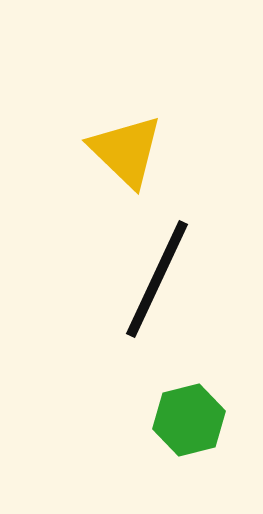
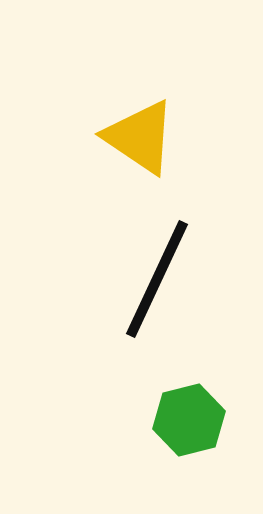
yellow triangle: moved 14 px right, 14 px up; rotated 10 degrees counterclockwise
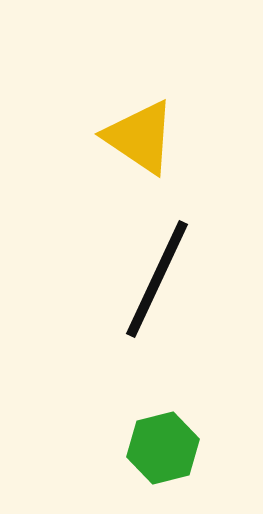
green hexagon: moved 26 px left, 28 px down
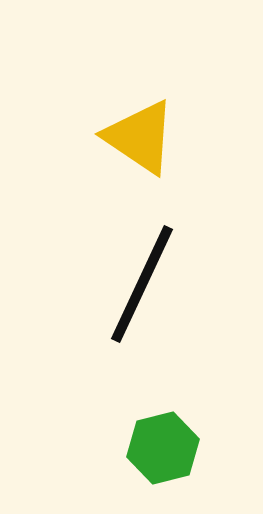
black line: moved 15 px left, 5 px down
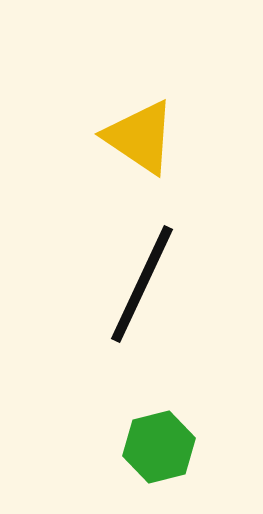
green hexagon: moved 4 px left, 1 px up
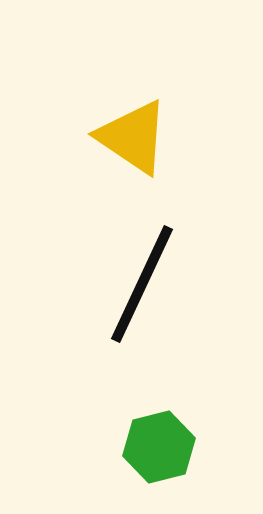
yellow triangle: moved 7 px left
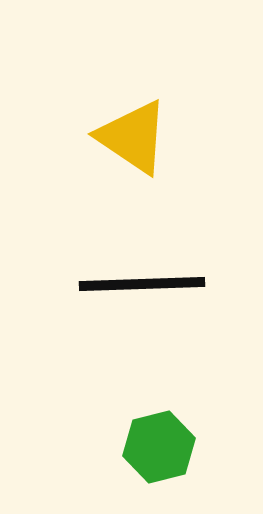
black line: rotated 63 degrees clockwise
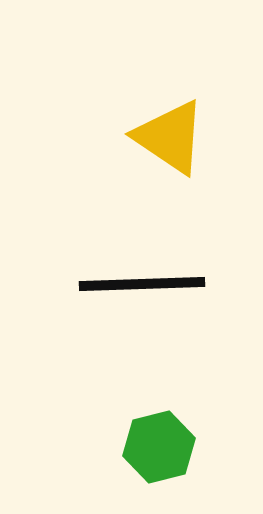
yellow triangle: moved 37 px right
